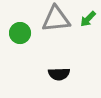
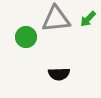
green circle: moved 6 px right, 4 px down
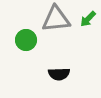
green circle: moved 3 px down
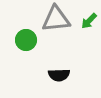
green arrow: moved 1 px right, 2 px down
black semicircle: moved 1 px down
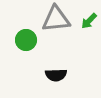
black semicircle: moved 3 px left
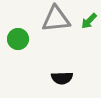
green circle: moved 8 px left, 1 px up
black semicircle: moved 6 px right, 3 px down
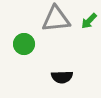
green circle: moved 6 px right, 5 px down
black semicircle: moved 1 px up
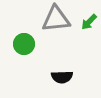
green arrow: moved 1 px down
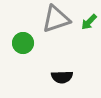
gray triangle: rotated 12 degrees counterclockwise
green circle: moved 1 px left, 1 px up
